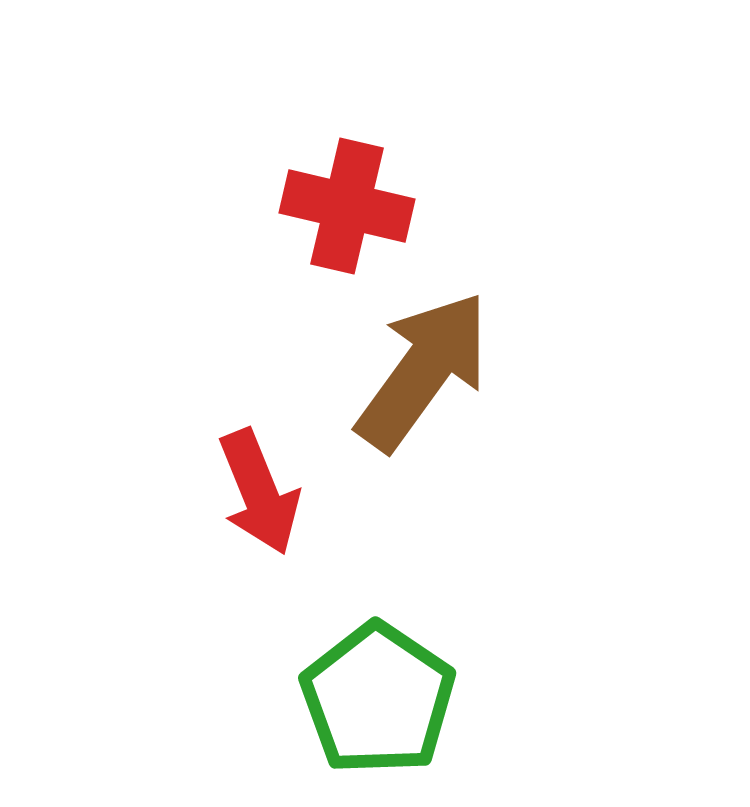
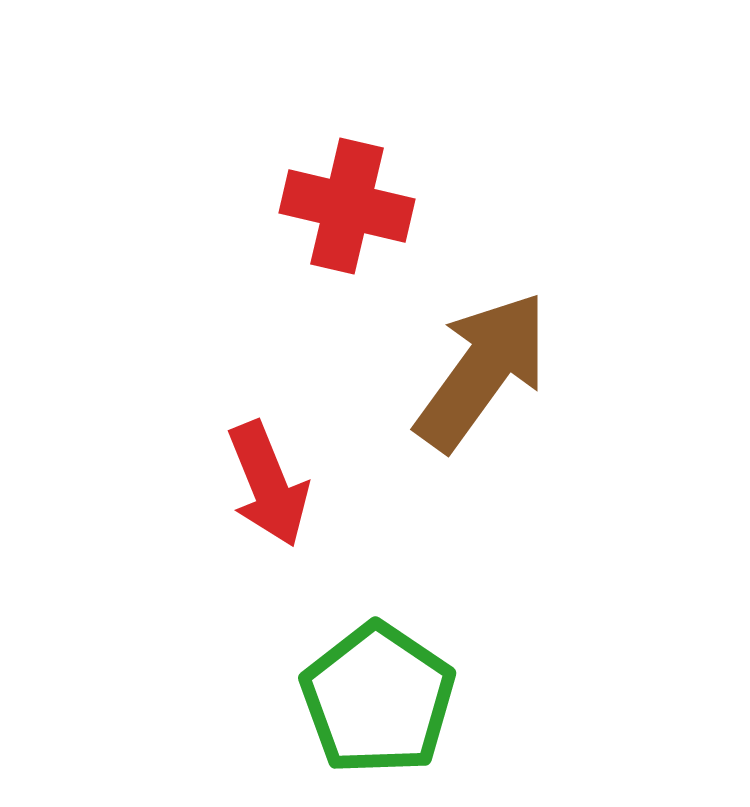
brown arrow: moved 59 px right
red arrow: moved 9 px right, 8 px up
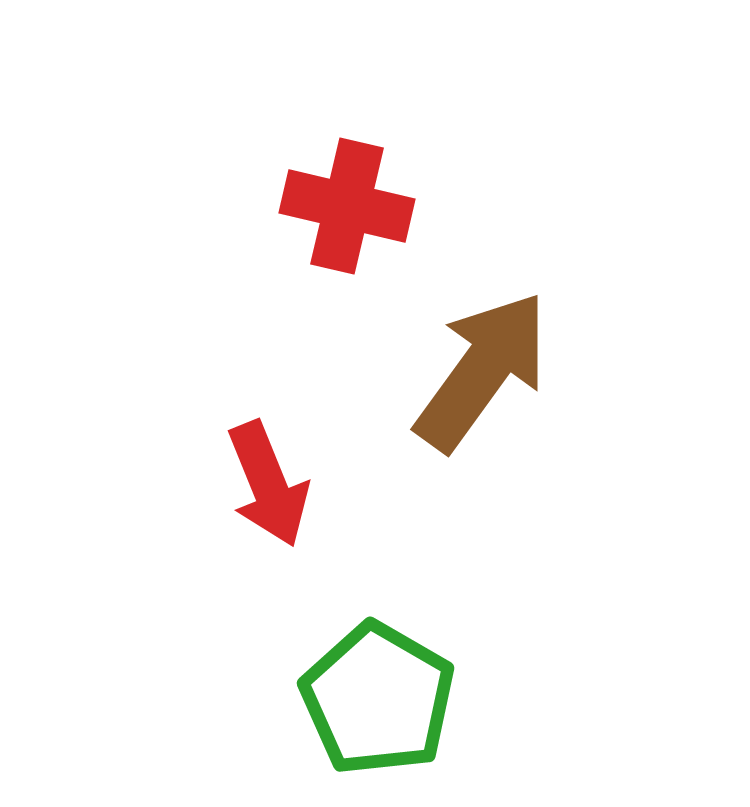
green pentagon: rotated 4 degrees counterclockwise
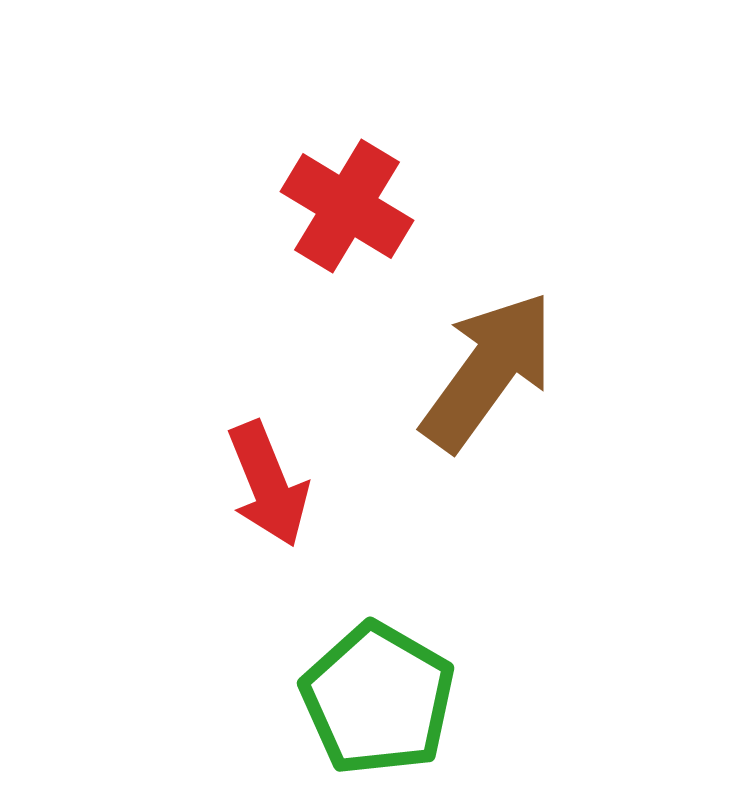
red cross: rotated 18 degrees clockwise
brown arrow: moved 6 px right
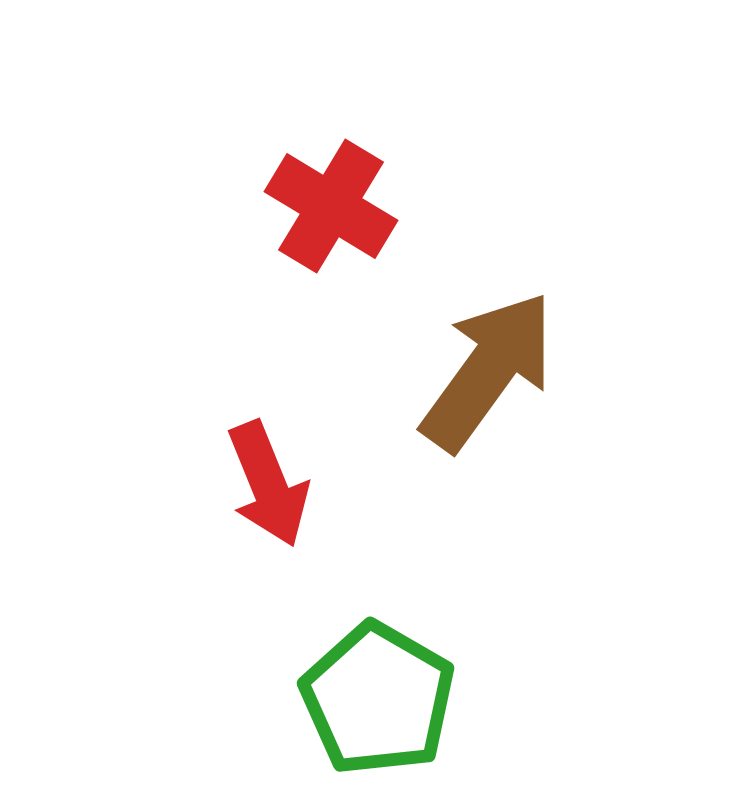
red cross: moved 16 px left
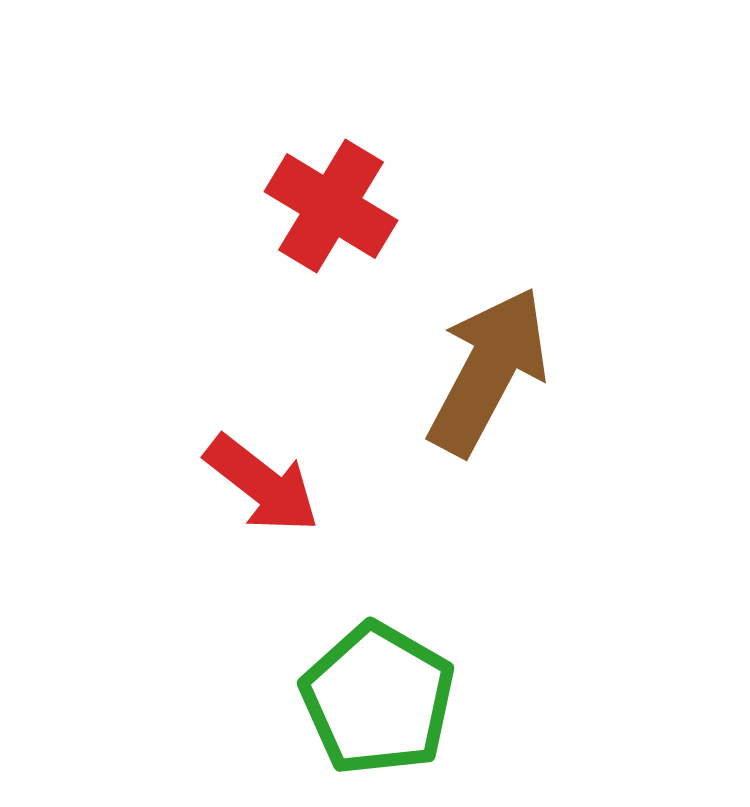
brown arrow: rotated 8 degrees counterclockwise
red arrow: moved 6 px left; rotated 30 degrees counterclockwise
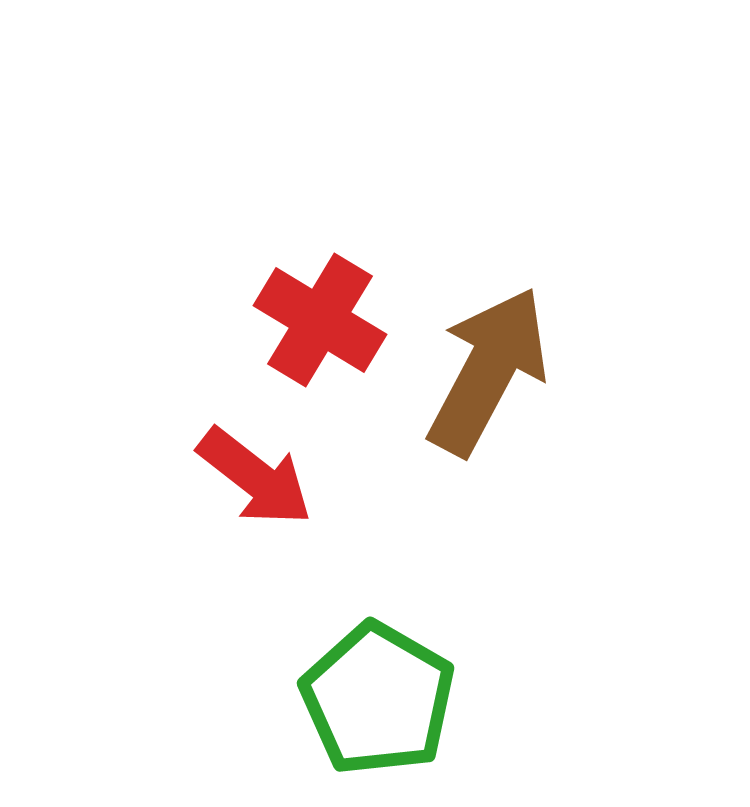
red cross: moved 11 px left, 114 px down
red arrow: moved 7 px left, 7 px up
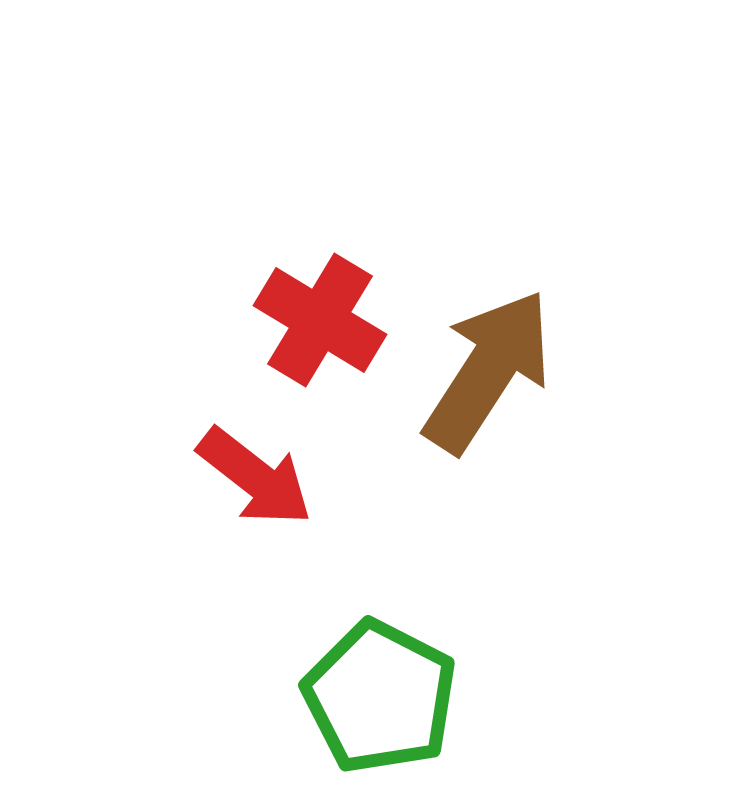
brown arrow: rotated 5 degrees clockwise
green pentagon: moved 2 px right, 2 px up; rotated 3 degrees counterclockwise
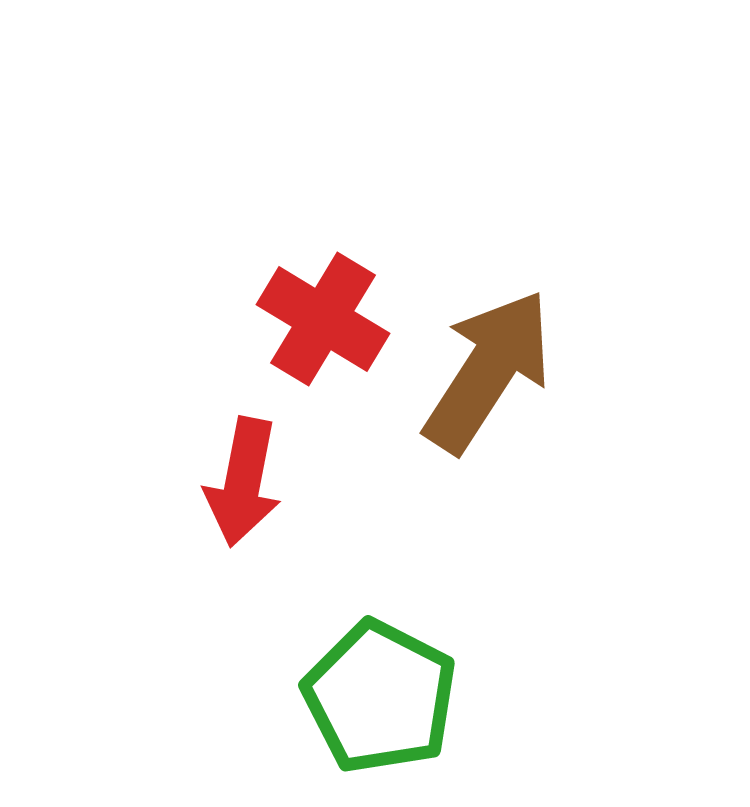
red cross: moved 3 px right, 1 px up
red arrow: moved 12 px left, 5 px down; rotated 63 degrees clockwise
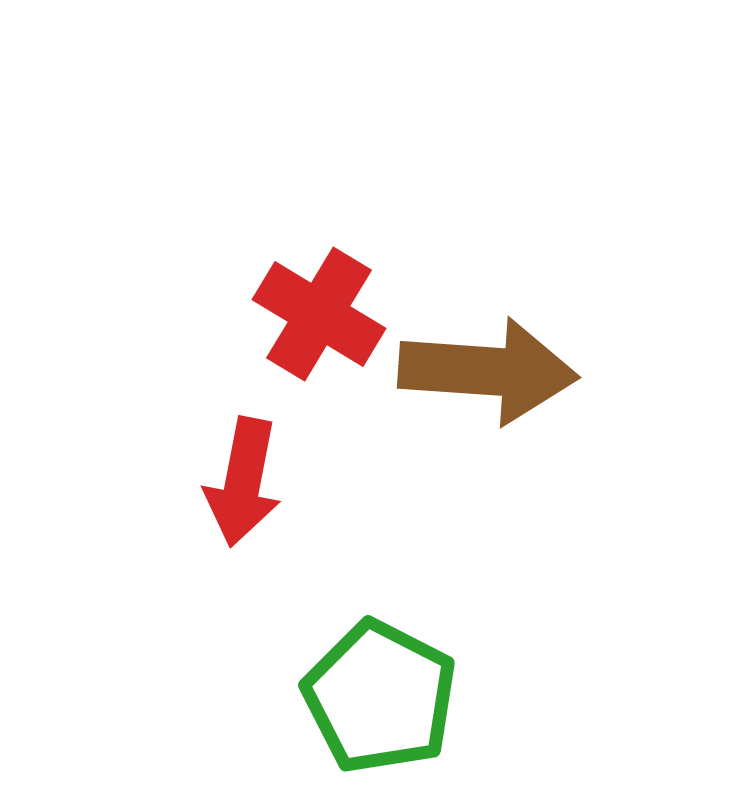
red cross: moved 4 px left, 5 px up
brown arrow: rotated 61 degrees clockwise
